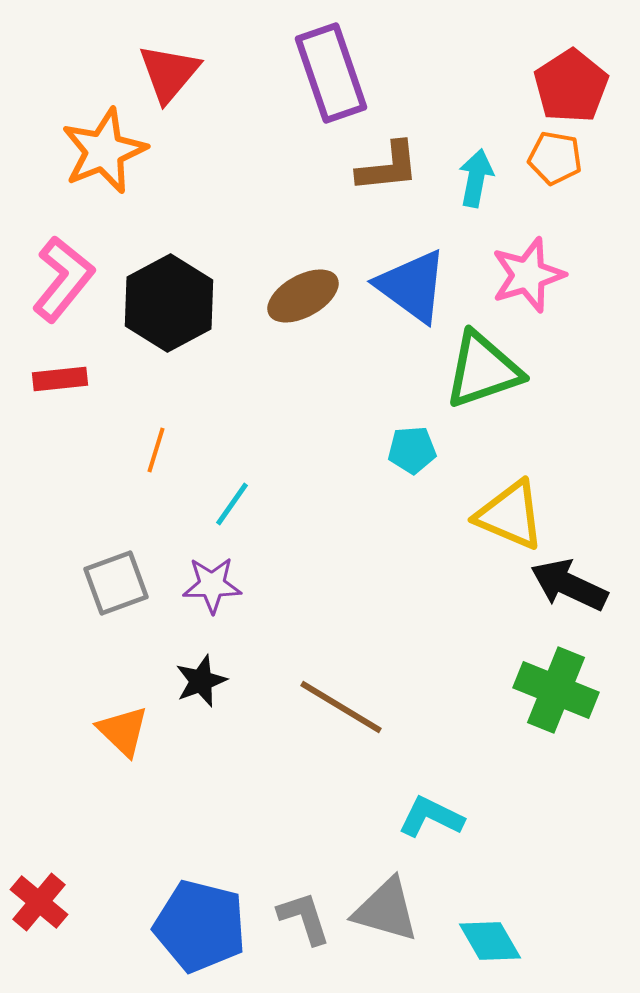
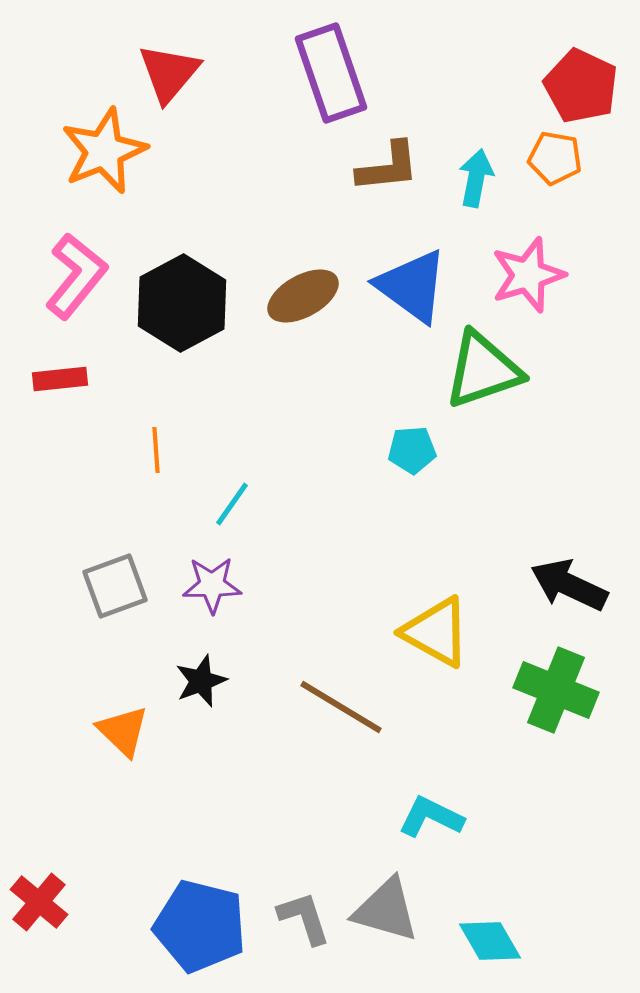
red pentagon: moved 10 px right; rotated 14 degrees counterclockwise
pink L-shape: moved 13 px right, 3 px up
black hexagon: moved 13 px right
orange line: rotated 21 degrees counterclockwise
yellow triangle: moved 74 px left, 117 px down; rotated 6 degrees clockwise
gray square: moved 1 px left, 3 px down
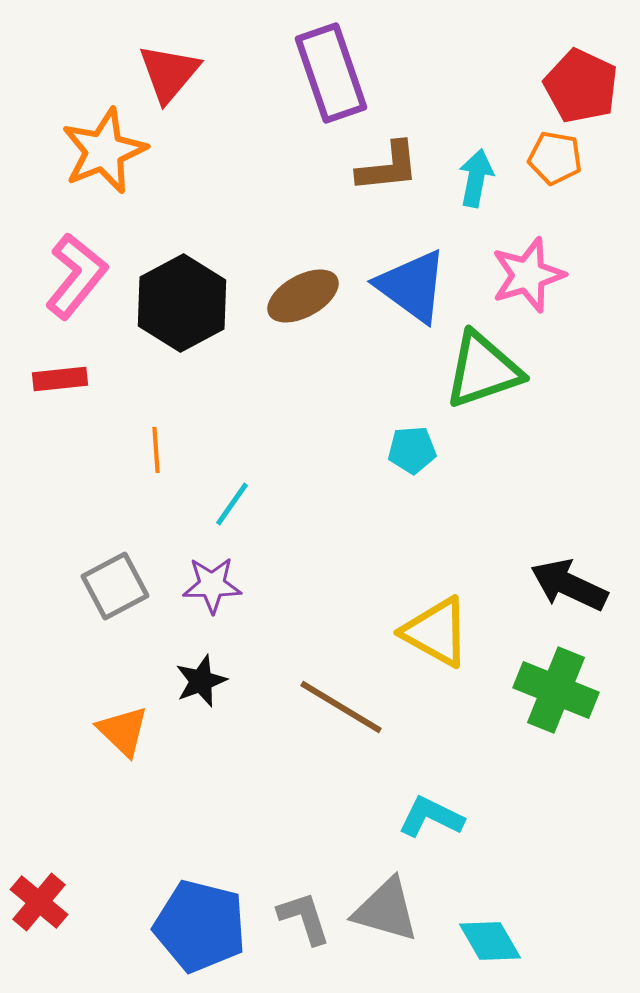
gray square: rotated 8 degrees counterclockwise
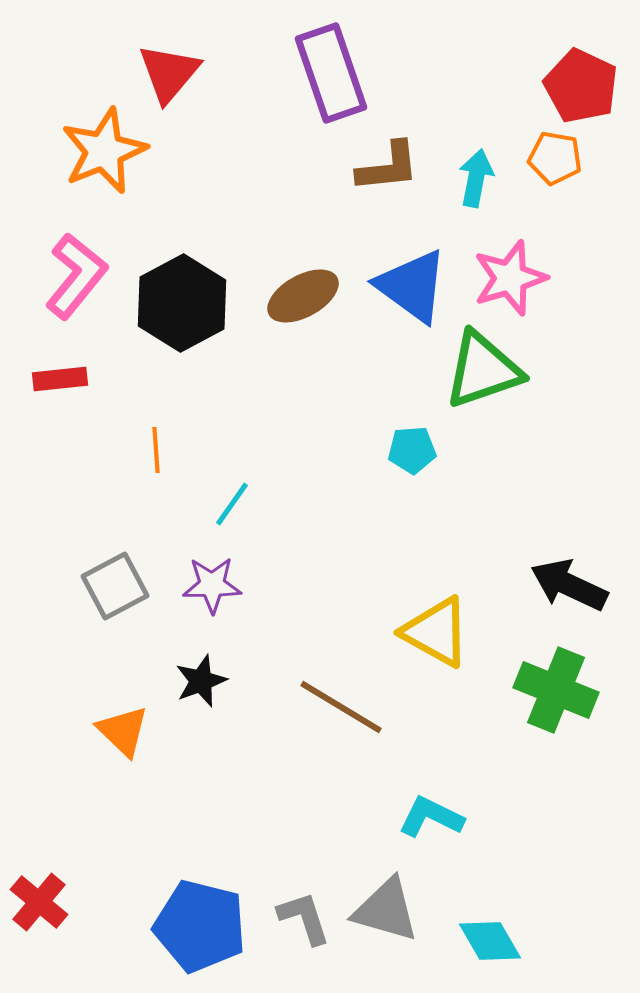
pink star: moved 18 px left, 3 px down
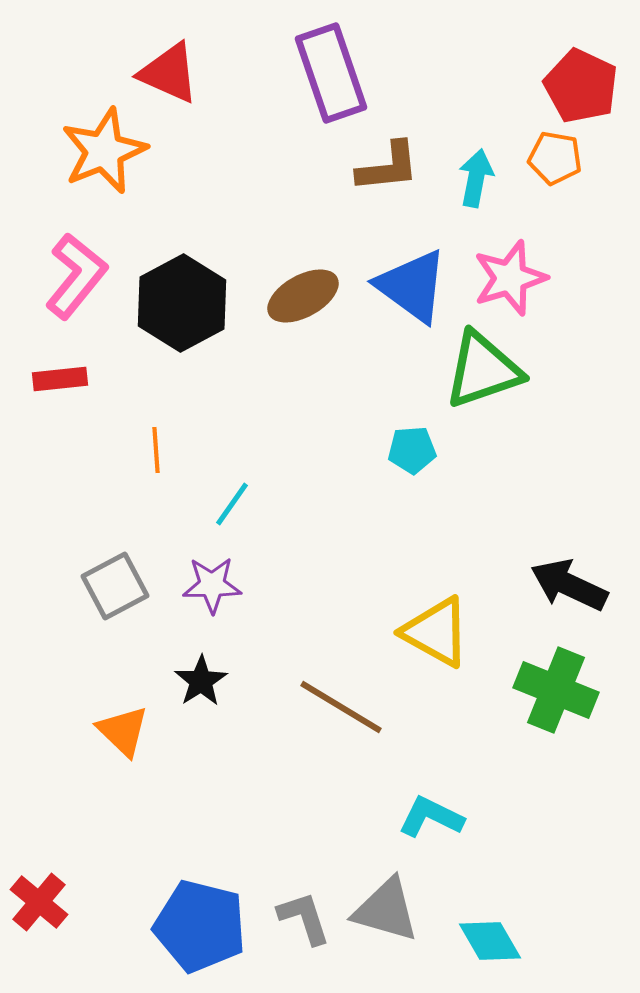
red triangle: rotated 46 degrees counterclockwise
black star: rotated 12 degrees counterclockwise
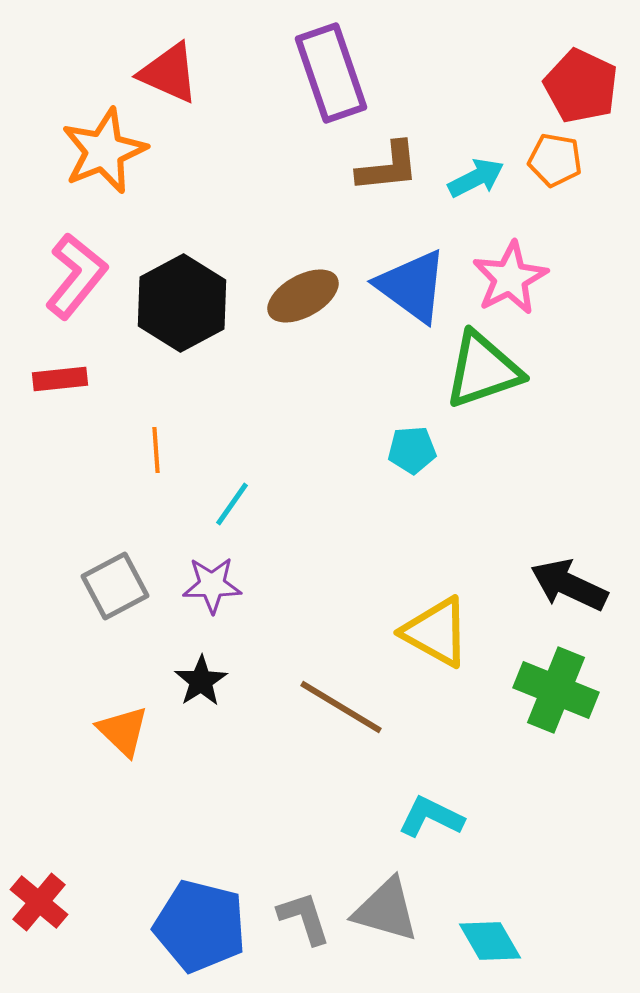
orange pentagon: moved 2 px down
cyan arrow: rotated 52 degrees clockwise
pink star: rotated 10 degrees counterclockwise
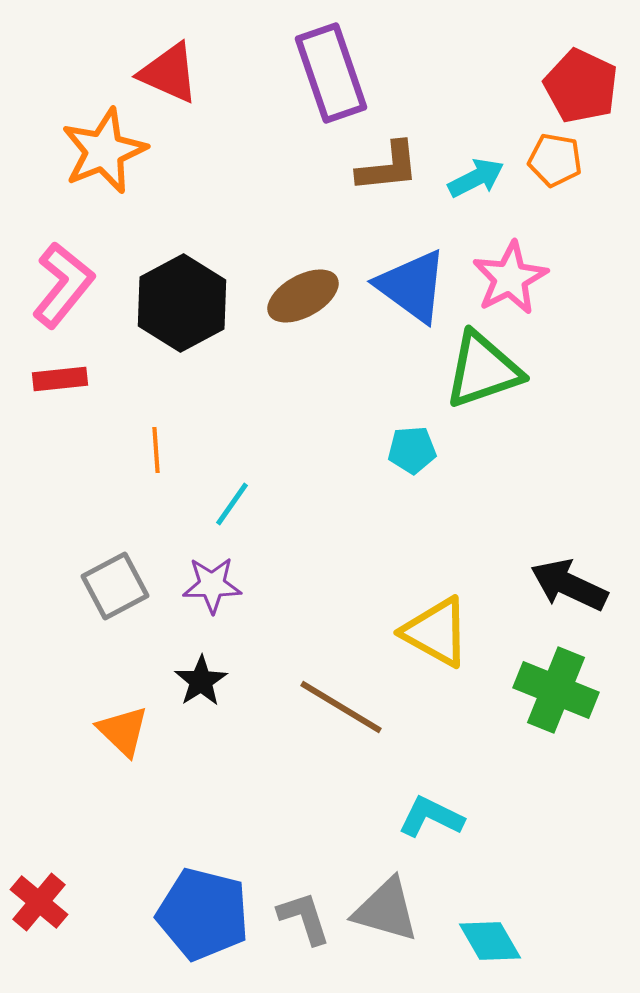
pink L-shape: moved 13 px left, 9 px down
blue pentagon: moved 3 px right, 12 px up
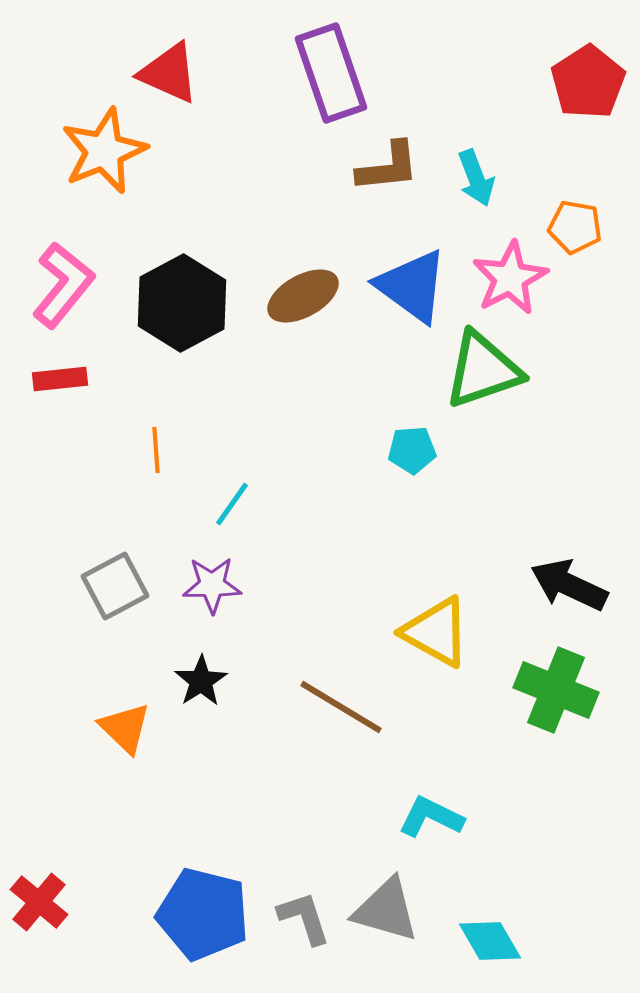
red pentagon: moved 7 px right, 4 px up; rotated 14 degrees clockwise
orange pentagon: moved 20 px right, 67 px down
cyan arrow: rotated 96 degrees clockwise
orange triangle: moved 2 px right, 3 px up
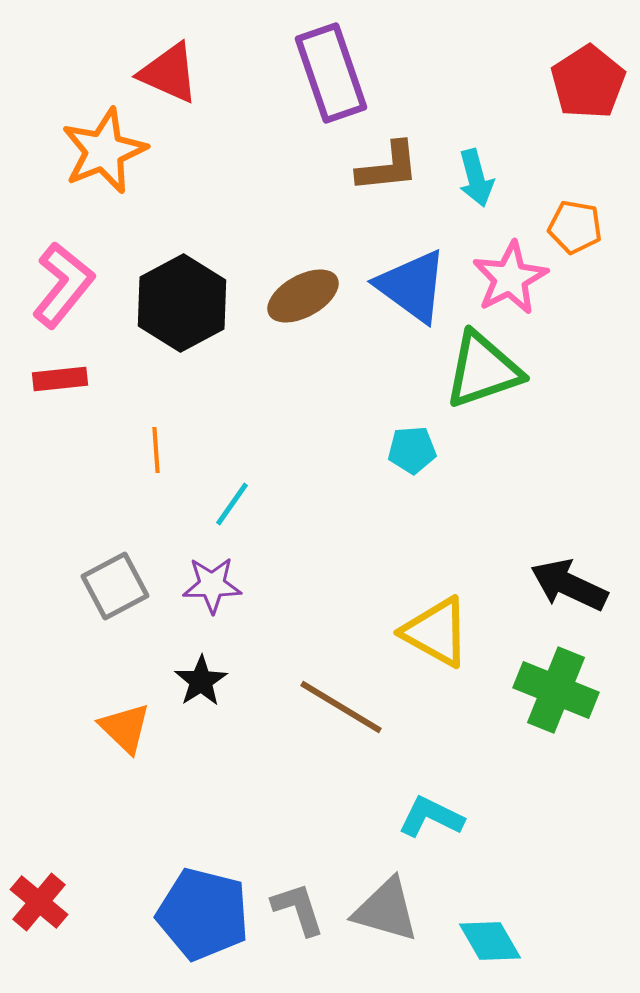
cyan arrow: rotated 6 degrees clockwise
gray L-shape: moved 6 px left, 9 px up
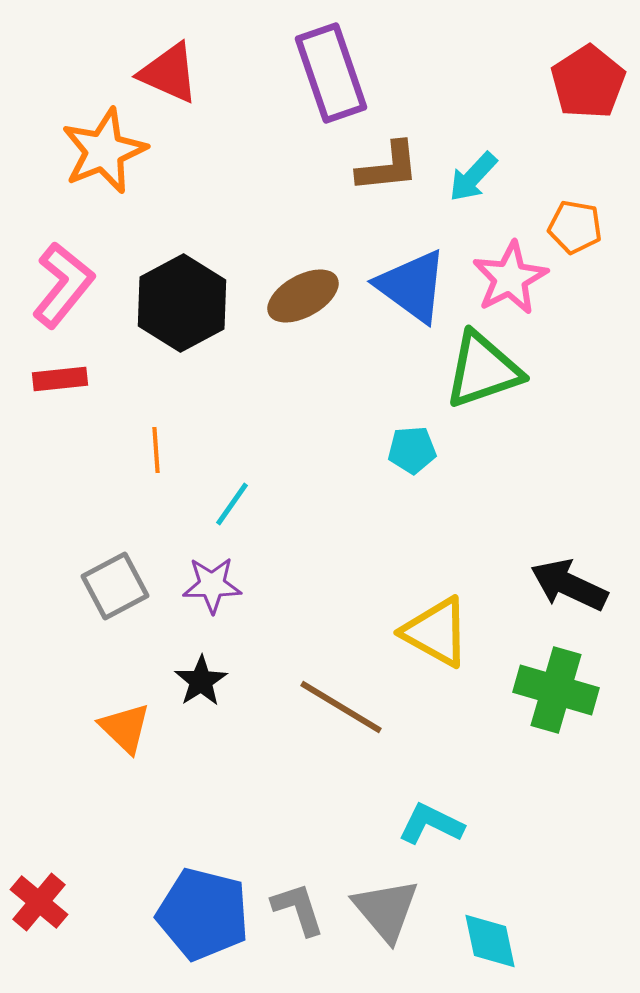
cyan arrow: moved 3 px left, 1 px up; rotated 58 degrees clockwise
green cross: rotated 6 degrees counterclockwise
cyan L-shape: moved 7 px down
gray triangle: rotated 34 degrees clockwise
cyan diamond: rotated 18 degrees clockwise
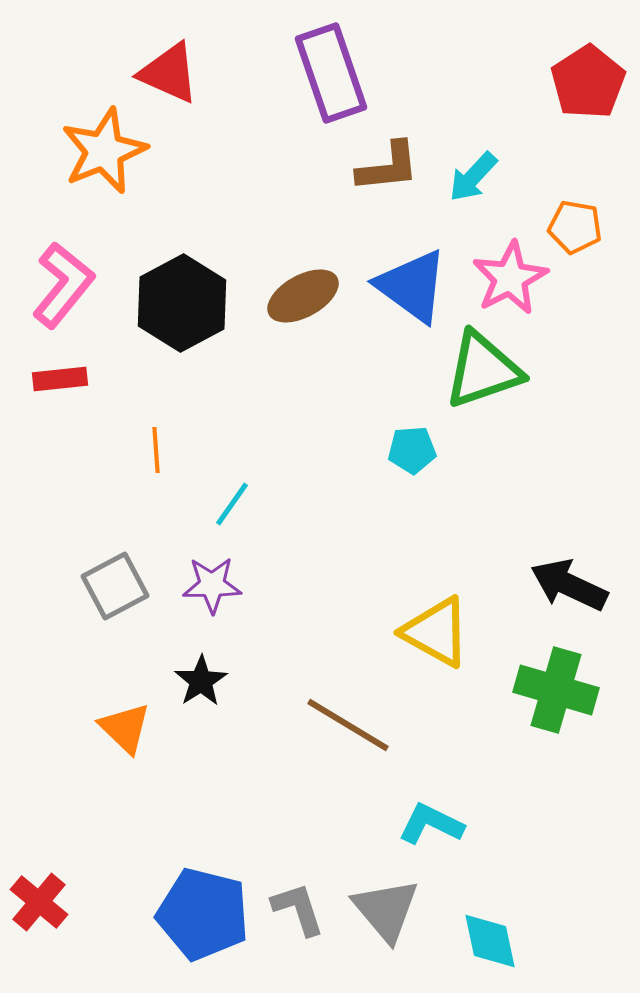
brown line: moved 7 px right, 18 px down
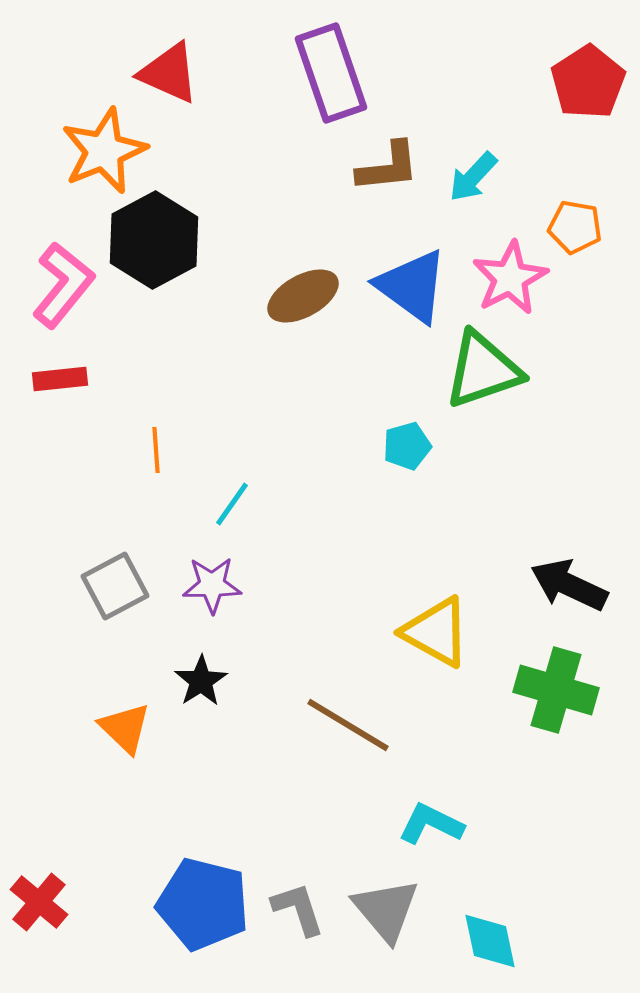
black hexagon: moved 28 px left, 63 px up
cyan pentagon: moved 5 px left, 4 px up; rotated 12 degrees counterclockwise
blue pentagon: moved 10 px up
